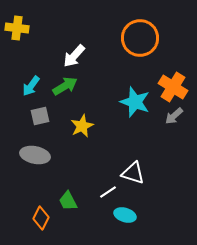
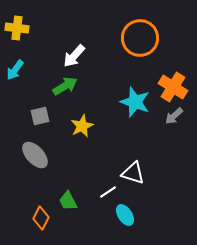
cyan arrow: moved 16 px left, 16 px up
gray ellipse: rotated 36 degrees clockwise
cyan ellipse: rotated 40 degrees clockwise
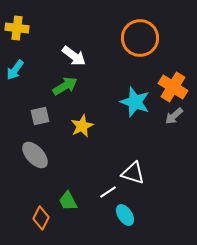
white arrow: rotated 95 degrees counterclockwise
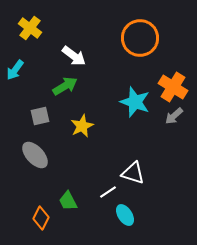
yellow cross: moved 13 px right; rotated 30 degrees clockwise
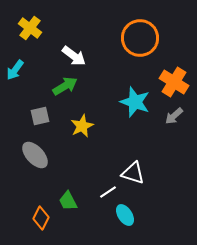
orange cross: moved 1 px right, 5 px up
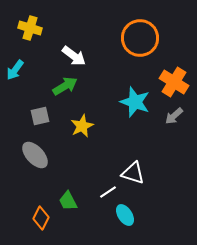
yellow cross: rotated 20 degrees counterclockwise
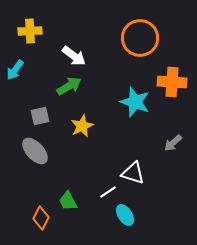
yellow cross: moved 3 px down; rotated 20 degrees counterclockwise
orange cross: moved 2 px left; rotated 28 degrees counterclockwise
green arrow: moved 4 px right
gray arrow: moved 1 px left, 27 px down
gray ellipse: moved 4 px up
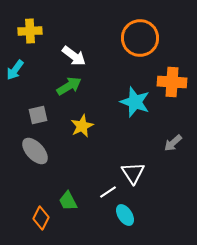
gray square: moved 2 px left, 1 px up
white triangle: rotated 40 degrees clockwise
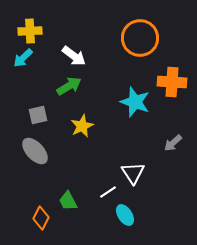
cyan arrow: moved 8 px right, 12 px up; rotated 10 degrees clockwise
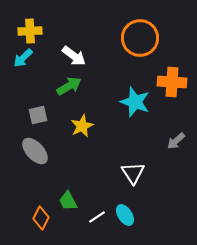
gray arrow: moved 3 px right, 2 px up
white line: moved 11 px left, 25 px down
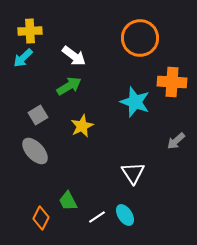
gray square: rotated 18 degrees counterclockwise
